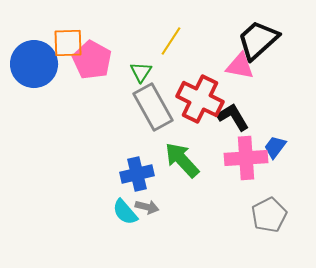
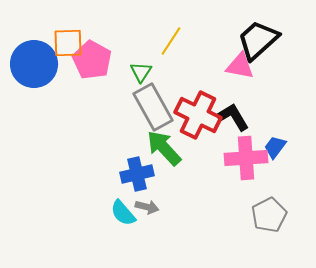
red cross: moved 2 px left, 16 px down
green arrow: moved 18 px left, 12 px up
cyan semicircle: moved 2 px left, 1 px down
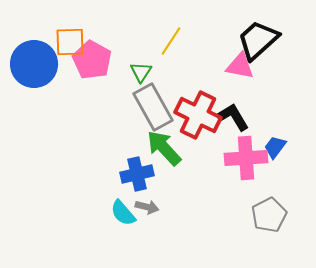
orange square: moved 2 px right, 1 px up
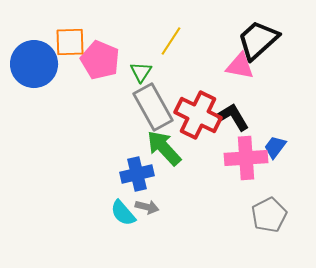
pink pentagon: moved 8 px right; rotated 6 degrees counterclockwise
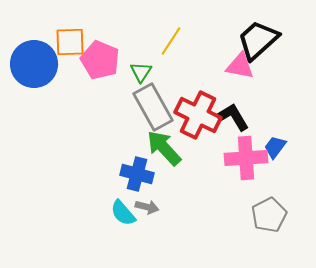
blue cross: rotated 28 degrees clockwise
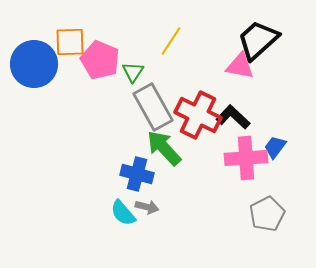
green triangle: moved 8 px left
black L-shape: rotated 16 degrees counterclockwise
gray pentagon: moved 2 px left, 1 px up
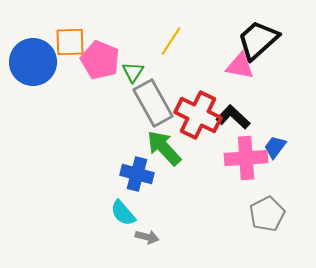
blue circle: moved 1 px left, 2 px up
gray rectangle: moved 4 px up
gray arrow: moved 30 px down
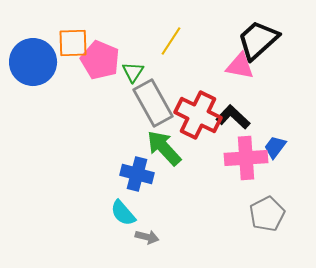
orange square: moved 3 px right, 1 px down
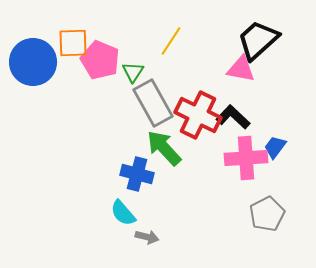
pink triangle: moved 1 px right, 3 px down
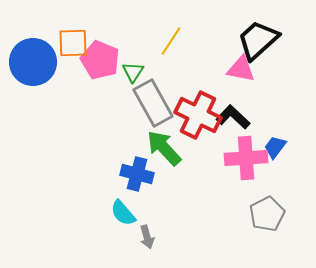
gray arrow: rotated 60 degrees clockwise
